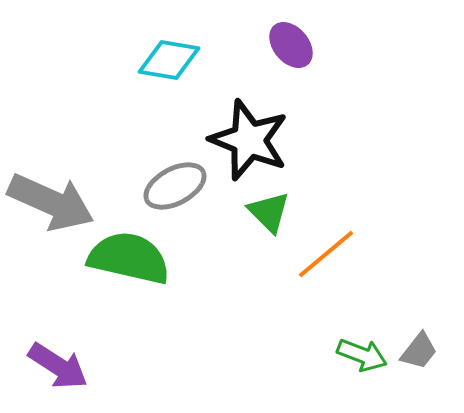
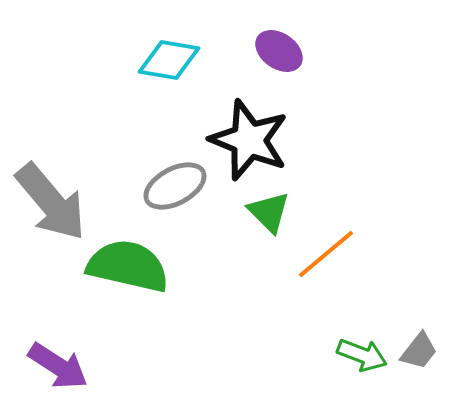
purple ellipse: moved 12 px left, 6 px down; rotated 15 degrees counterclockwise
gray arrow: rotated 26 degrees clockwise
green semicircle: moved 1 px left, 8 px down
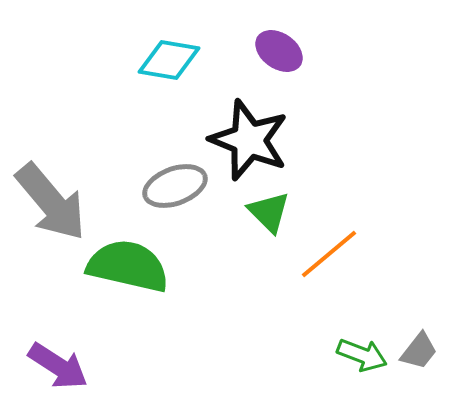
gray ellipse: rotated 8 degrees clockwise
orange line: moved 3 px right
